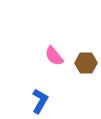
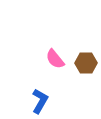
pink semicircle: moved 1 px right, 3 px down
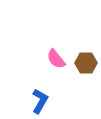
pink semicircle: moved 1 px right
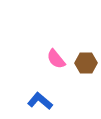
blue L-shape: rotated 80 degrees counterclockwise
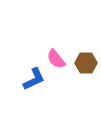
blue L-shape: moved 6 px left, 22 px up; rotated 115 degrees clockwise
